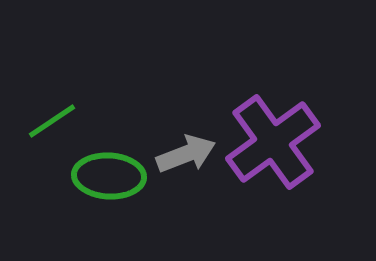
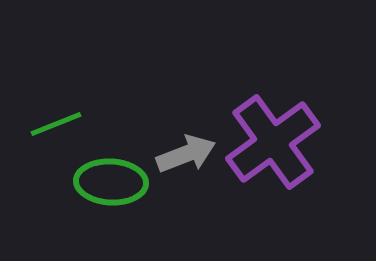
green line: moved 4 px right, 3 px down; rotated 12 degrees clockwise
green ellipse: moved 2 px right, 6 px down
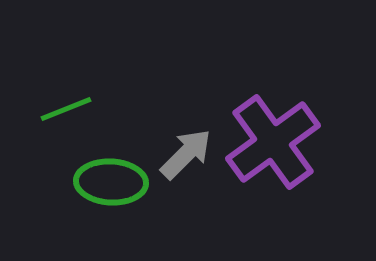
green line: moved 10 px right, 15 px up
gray arrow: rotated 24 degrees counterclockwise
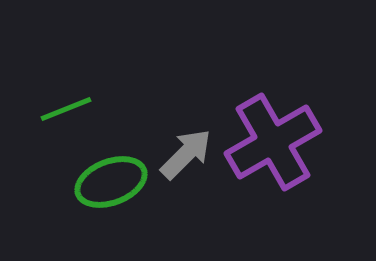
purple cross: rotated 6 degrees clockwise
green ellipse: rotated 24 degrees counterclockwise
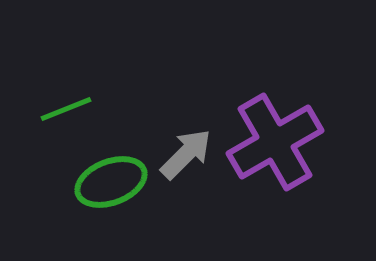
purple cross: moved 2 px right
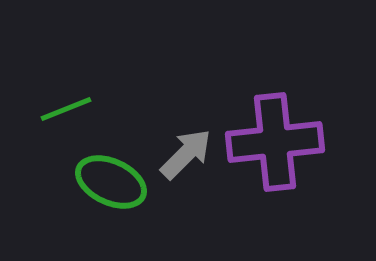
purple cross: rotated 24 degrees clockwise
green ellipse: rotated 46 degrees clockwise
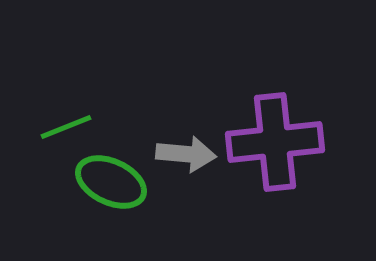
green line: moved 18 px down
gray arrow: rotated 50 degrees clockwise
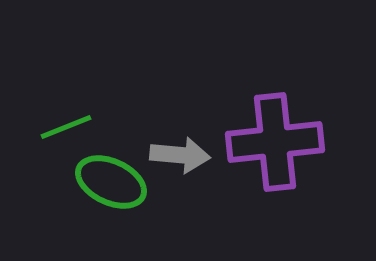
gray arrow: moved 6 px left, 1 px down
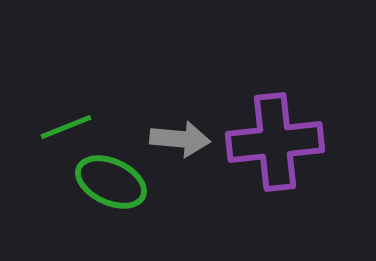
gray arrow: moved 16 px up
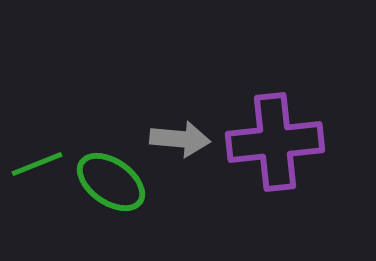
green line: moved 29 px left, 37 px down
green ellipse: rotated 10 degrees clockwise
